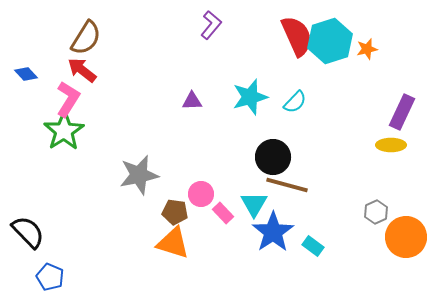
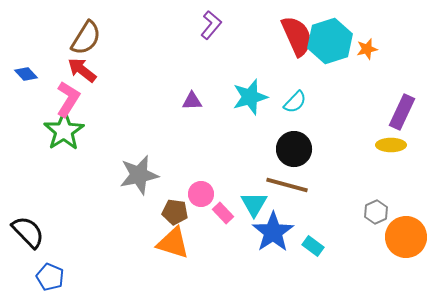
black circle: moved 21 px right, 8 px up
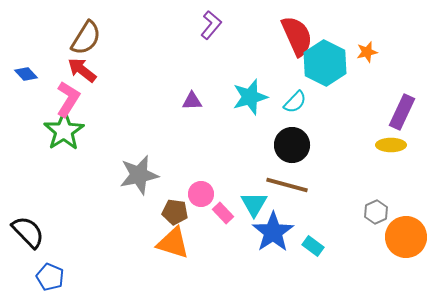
cyan hexagon: moved 5 px left, 22 px down; rotated 15 degrees counterclockwise
orange star: moved 3 px down
black circle: moved 2 px left, 4 px up
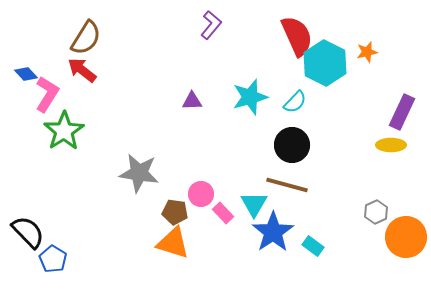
pink L-shape: moved 21 px left, 5 px up
gray star: moved 2 px up; rotated 21 degrees clockwise
blue pentagon: moved 3 px right, 18 px up; rotated 8 degrees clockwise
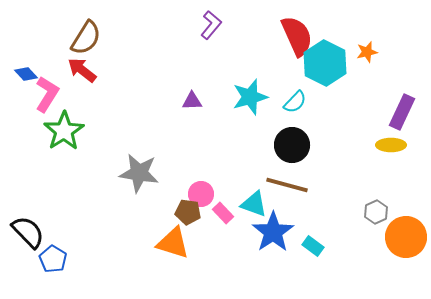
cyan triangle: rotated 40 degrees counterclockwise
brown pentagon: moved 13 px right
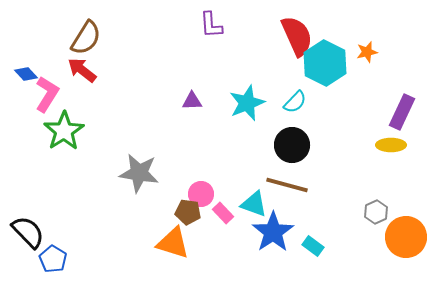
purple L-shape: rotated 136 degrees clockwise
cyan star: moved 3 px left, 6 px down; rotated 6 degrees counterclockwise
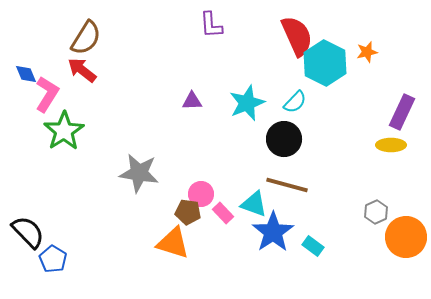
blue diamond: rotated 20 degrees clockwise
black circle: moved 8 px left, 6 px up
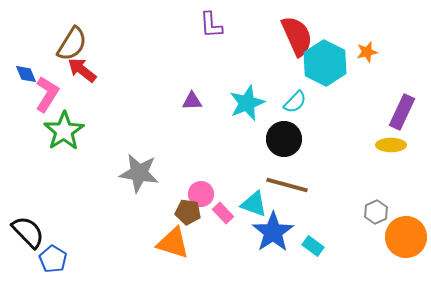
brown semicircle: moved 14 px left, 6 px down
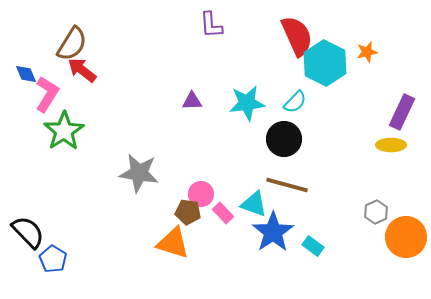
cyan star: rotated 15 degrees clockwise
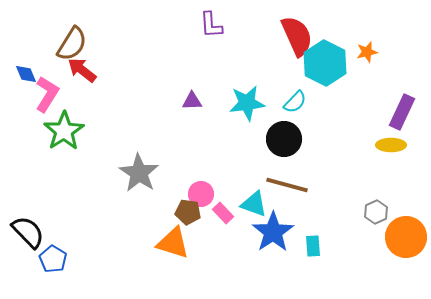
gray star: rotated 24 degrees clockwise
cyan rectangle: rotated 50 degrees clockwise
